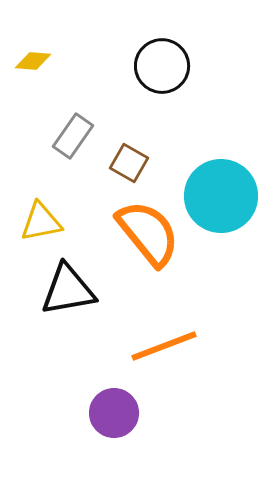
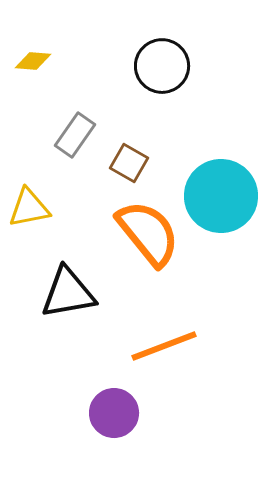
gray rectangle: moved 2 px right, 1 px up
yellow triangle: moved 12 px left, 14 px up
black triangle: moved 3 px down
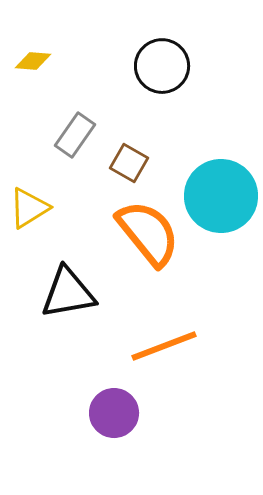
yellow triangle: rotated 21 degrees counterclockwise
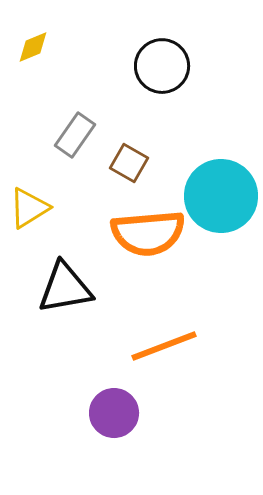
yellow diamond: moved 14 px up; rotated 27 degrees counterclockwise
orange semicircle: rotated 124 degrees clockwise
black triangle: moved 3 px left, 5 px up
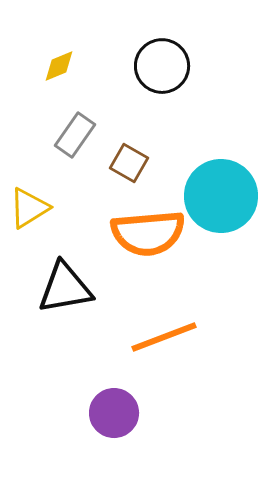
yellow diamond: moved 26 px right, 19 px down
orange line: moved 9 px up
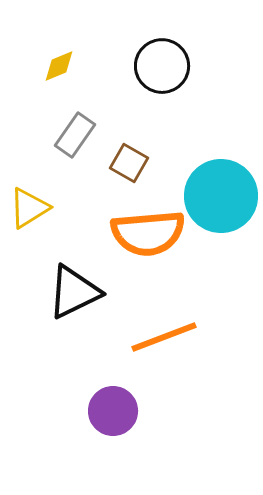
black triangle: moved 9 px right, 4 px down; rotated 16 degrees counterclockwise
purple circle: moved 1 px left, 2 px up
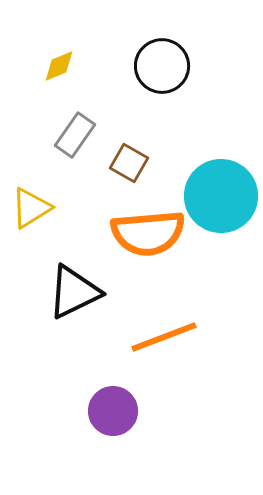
yellow triangle: moved 2 px right
